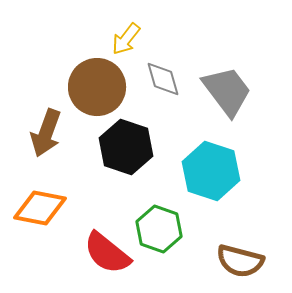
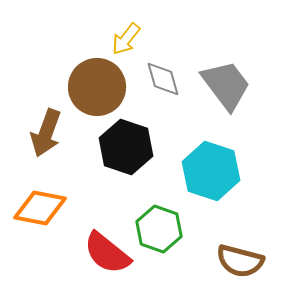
gray trapezoid: moved 1 px left, 6 px up
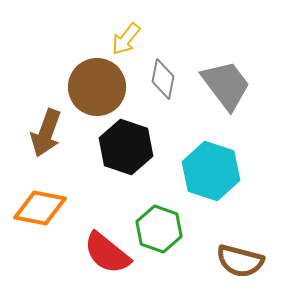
gray diamond: rotated 27 degrees clockwise
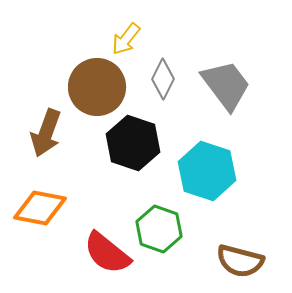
gray diamond: rotated 15 degrees clockwise
black hexagon: moved 7 px right, 4 px up
cyan hexagon: moved 4 px left
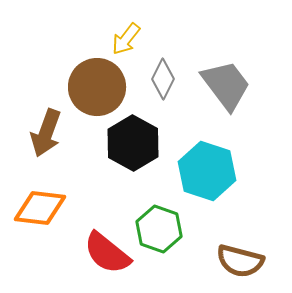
black hexagon: rotated 10 degrees clockwise
orange diamond: rotated 4 degrees counterclockwise
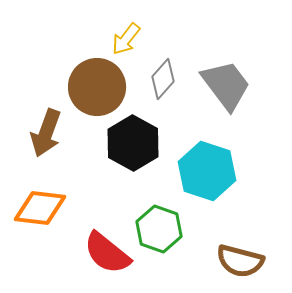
gray diamond: rotated 15 degrees clockwise
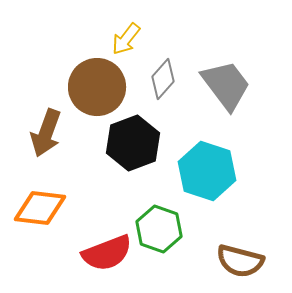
black hexagon: rotated 10 degrees clockwise
red semicircle: rotated 60 degrees counterclockwise
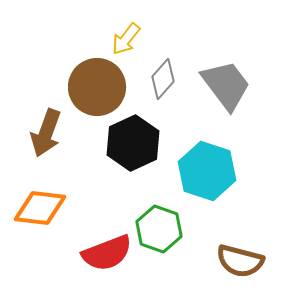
black hexagon: rotated 4 degrees counterclockwise
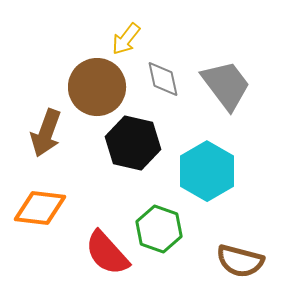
gray diamond: rotated 54 degrees counterclockwise
black hexagon: rotated 22 degrees counterclockwise
cyan hexagon: rotated 12 degrees clockwise
red semicircle: rotated 69 degrees clockwise
